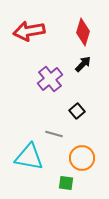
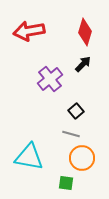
red diamond: moved 2 px right
black square: moved 1 px left
gray line: moved 17 px right
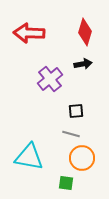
red arrow: moved 2 px down; rotated 12 degrees clockwise
black arrow: rotated 36 degrees clockwise
black square: rotated 35 degrees clockwise
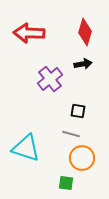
black square: moved 2 px right; rotated 14 degrees clockwise
cyan triangle: moved 3 px left, 9 px up; rotated 8 degrees clockwise
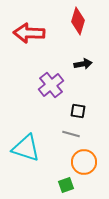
red diamond: moved 7 px left, 11 px up
purple cross: moved 1 px right, 6 px down
orange circle: moved 2 px right, 4 px down
green square: moved 2 px down; rotated 28 degrees counterclockwise
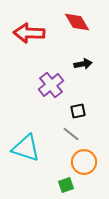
red diamond: moved 1 px left, 1 px down; rotated 48 degrees counterclockwise
black square: rotated 21 degrees counterclockwise
gray line: rotated 24 degrees clockwise
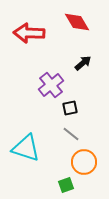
black arrow: moved 1 px up; rotated 30 degrees counterclockwise
black square: moved 8 px left, 3 px up
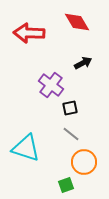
black arrow: rotated 12 degrees clockwise
purple cross: rotated 15 degrees counterclockwise
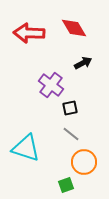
red diamond: moved 3 px left, 6 px down
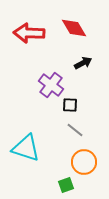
black square: moved 3 px up; rotated 14 degrees clockwise
gray line: moved 4 px right, 4 px up
